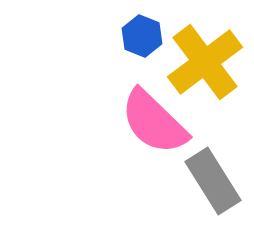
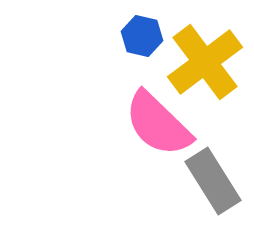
blue hexagon: rotated 9 degrees counterclockwise
pink semicircle: moved 4 px right, 2 px down
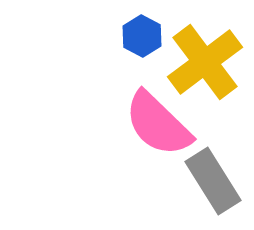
blue hexagon: rotated 15 degrees clockwise
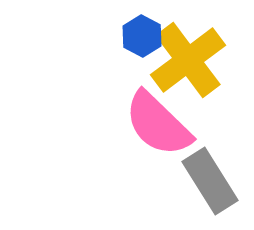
yellow cross: moved 17 px left, 2 px up
gray rectangle: moved 3 px left
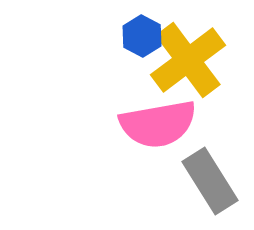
pink semicircle: rotated 54 degrees counterclockwise
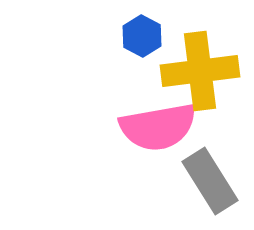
yellow cross: moved 12 px right, 11 px down; rotated 30 degrees clockwise
pink semicircle: moved 3 px down
